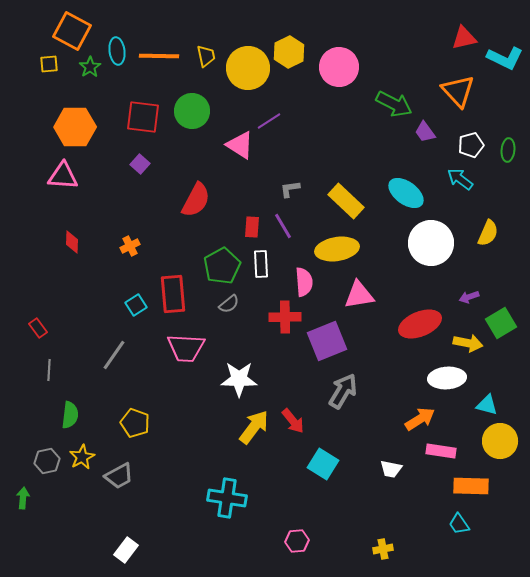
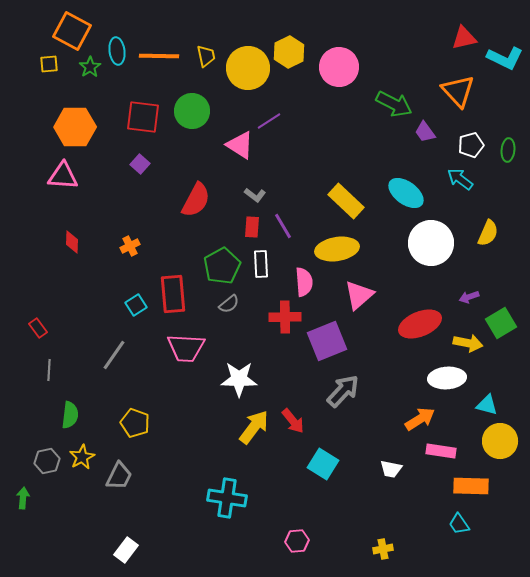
gray L-shape at (290, 189): moved 35 px left, 6 px down; rotated 135 degrees counterclockwise
pink triangle at (359, 295): rotated 32 degrees counterclockwise
gray arrow at (343, 391): rotated 12 degrees clockwise
gray trapezoid at (119, 476): rotated 36 degrees counterclockwise
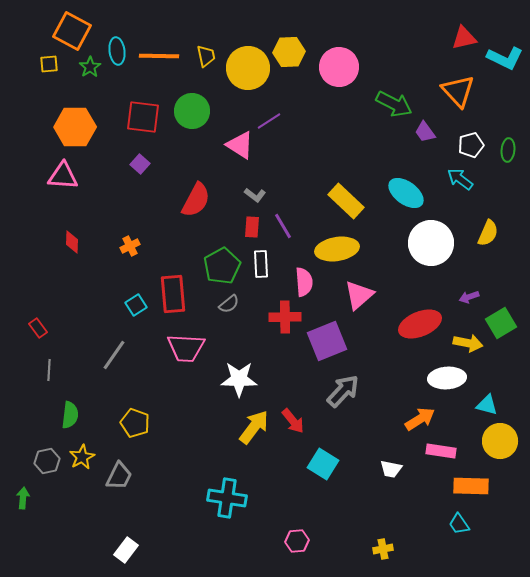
yellow hexagon at (289, 52): rotated 24 degrees clockwise
